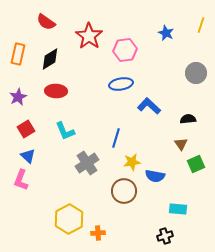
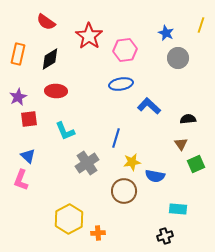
gray circle: moved 18 px left, 15 px up
red square: moved 3 px right, 10 px up; rotated 24 degrees clockwise
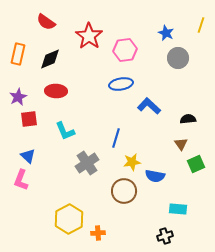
black diamond: rotated 10 degrees clockwise
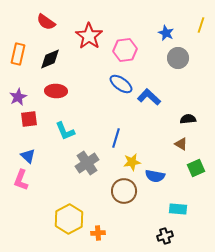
blue ellipse: rotated 45 degrees clockwise
blue L-shape: moved 9 px up
brown triangle: rotated 24 degrees counterclockwise
green square: moved 4 px down
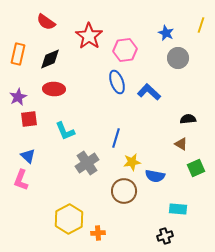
blue ellipse: moved 4 px left, 2 px up; rotated 35 degrees clockwise
red ellipse: moved 2 px left, 2 px up
blue L-shape: moved 5 px up
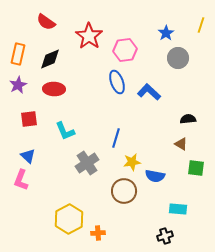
blue star: rotated 14 degrees clockwise
purple star: moved 12 px up
green square: rotated 30 degrees clockwise
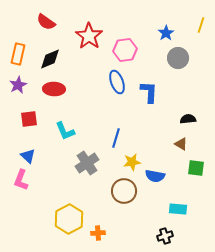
blue L-shape: rotated 50 degrees clockwise
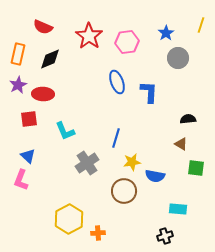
red semicircle: moved 3 px left, 5 px down; rotated 12 degrees counterclockwise
pink hexagon: moved 2 px right, 8 px up
red ellipse: moved 11 px left, 5 px down
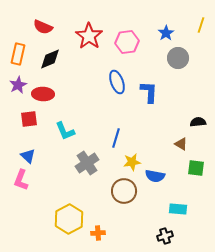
black semicircle: moved 10 px right, 3 px down
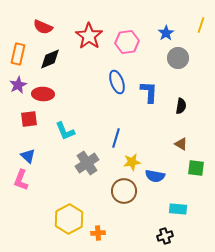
black semicircle: moved 17 px left, 16 px up; rotated 105 degrees clockwise
